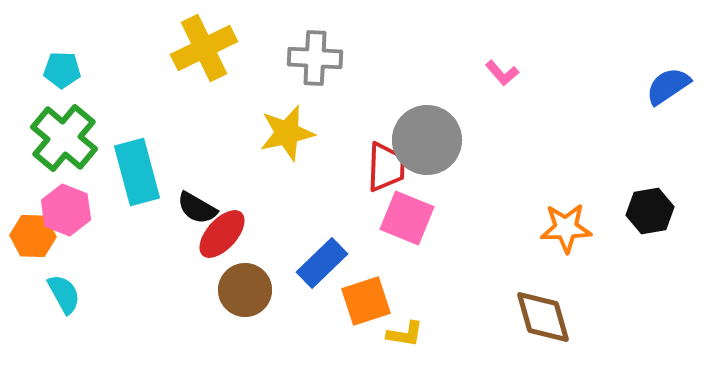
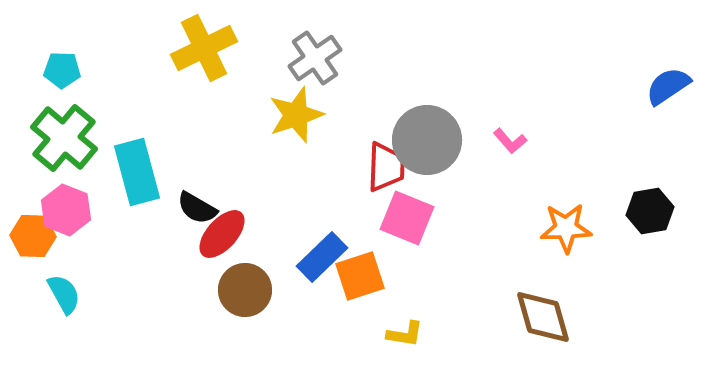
gray cross: rotated 38 degrees counterclockwise
pink L-shape: moved 8 px right, 68 px down
yellow star: moved 9 px right, 18 px up; rotated 6 degrees counterclockwise
blue rectangle: moved 6 px up
orange square: moved 6 px left, 25 px up
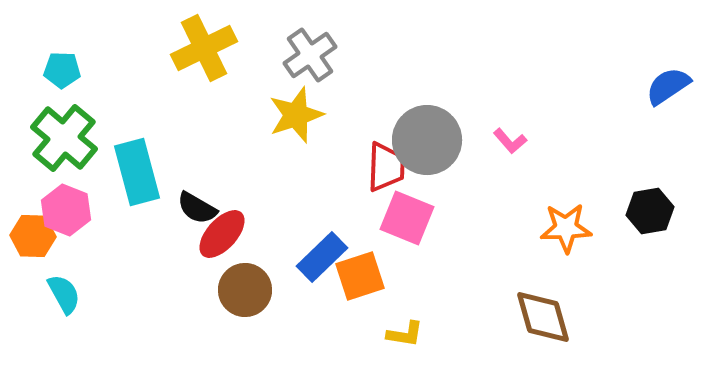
gray cross: moved 5 px left, 3 px up
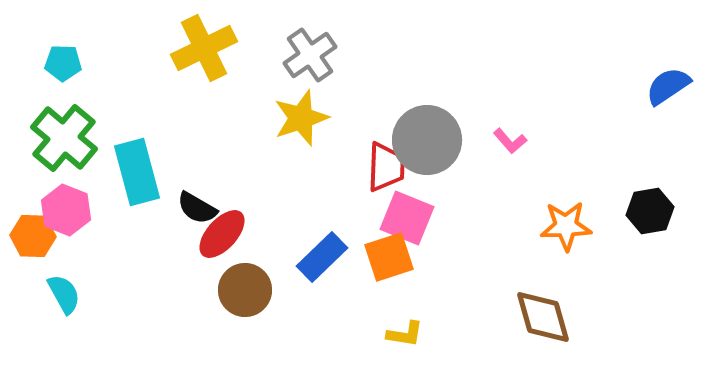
cyan pentagon: moved 1 px right, 7 px up
yellow star: moved 5 px right, 3 px down
orange star: moved 2 px up
orange square: moved 29 px right, 19 px up
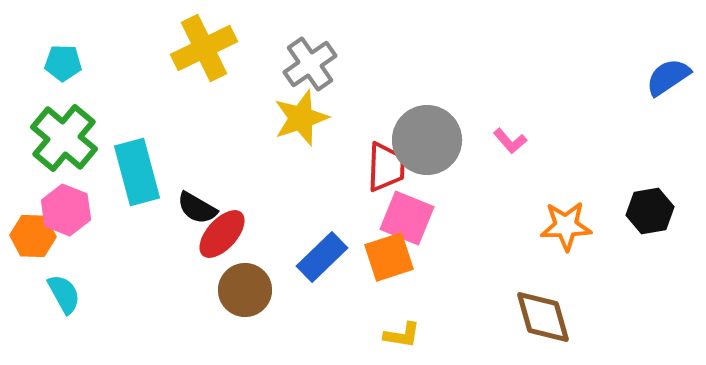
gray cross: moved 9 px down
blue semicircle: moved 9 px up
yellow L-shape: moved 3 px left, 1 px down
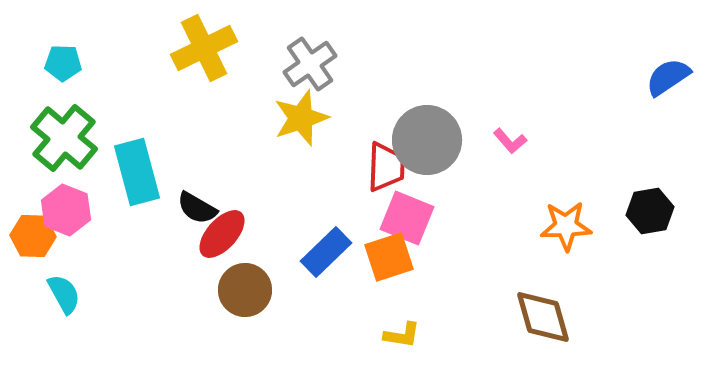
blue rectangle: moved 4 px right, 5 px up
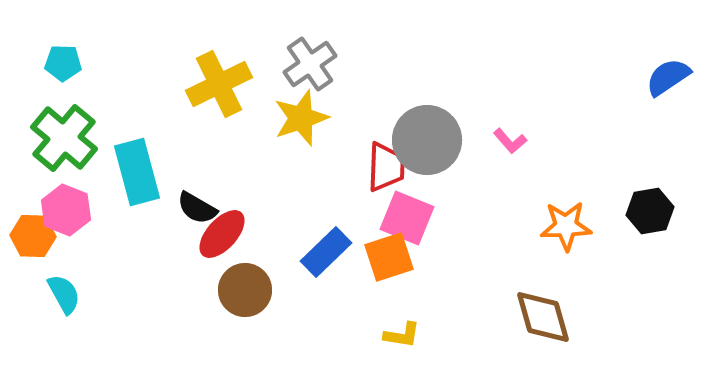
yellow cross: moved 15 px right, 36 px down
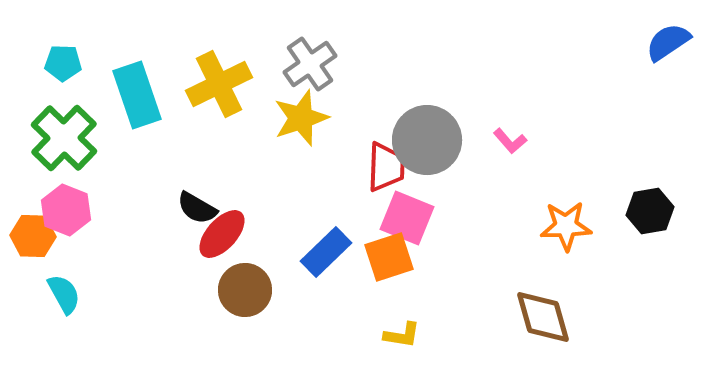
blue semicircle: moved 35 px up
green cross: rotated 4 degrees clockwise
cyan rectangle: moved 77 px up; rotated 4 degrees counterclockwise
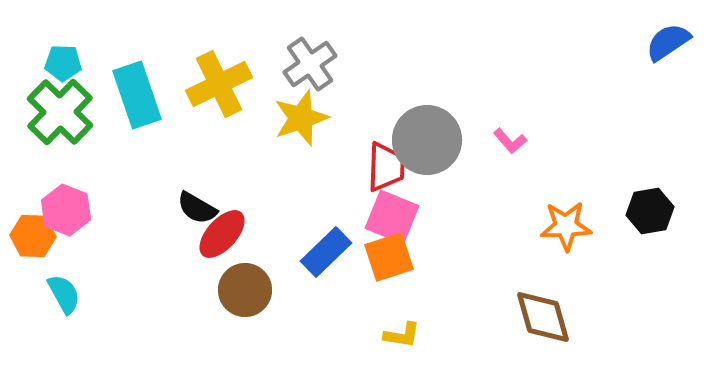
green cross: moved 4 px left, 26 px up
pink square: moved 15 px left, 1 px up
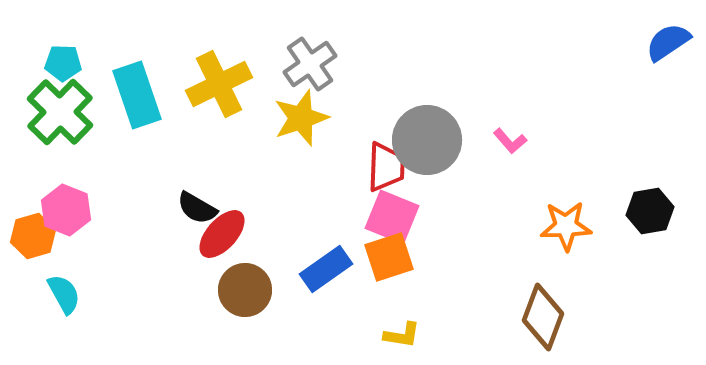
orange hexagon: rotated 18 degrees counterclockwise
blue rectangle: moved 17 px down; rotated 9 degrees clockwise
brown diamond: rotated 36 degrees clockwise
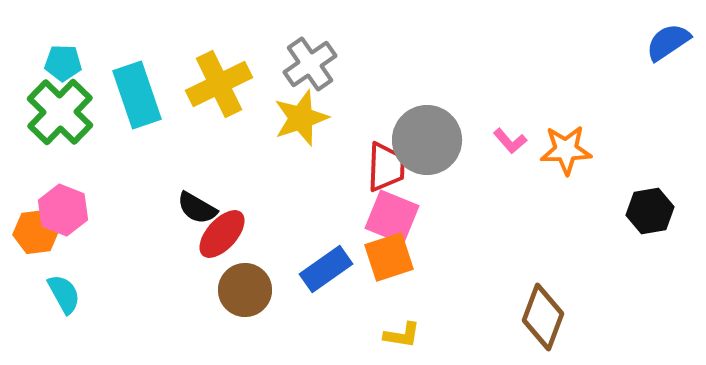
pink hexagon: moved 3 px left
orange star: moved 76 px up
orange hexagon: moved 3 px right, 4 px up; rotated 9 degrees clockwise
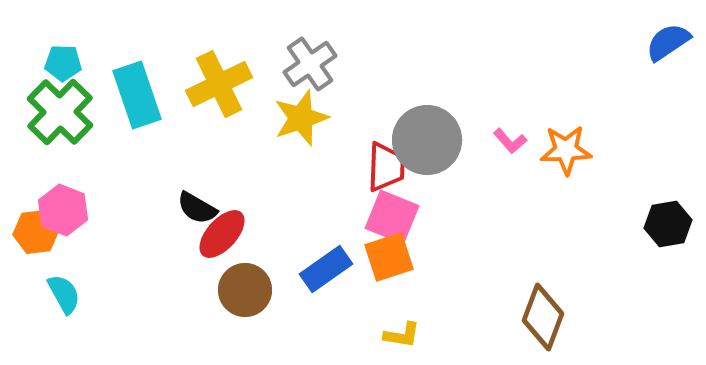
black hexagon: moved 18 px right, 13 px down
